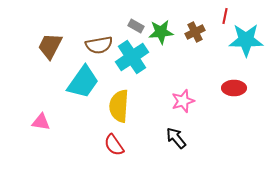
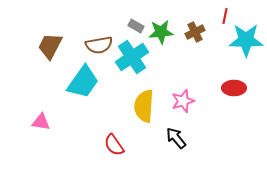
yellow semicircle: moved 25 px right
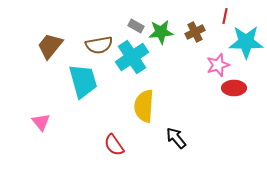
cyan star: moved 2 px down
brown trapezoid: rotated 12 degrees clockwise
cyan trapezoid: moved 1 px up; rotated 51 degrees counterclockwise
pink star: moved 35 px right, 36 px up
pink triangle: rotated 42 degrees clockwise
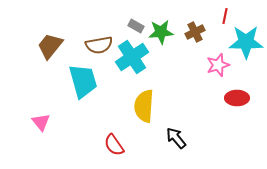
red ellipse: moved 3 px right, 10 px down
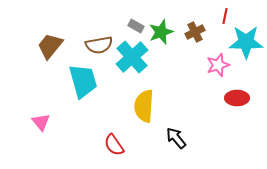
green star: rotated 15 degrees counterclockwise
cyan cross: rotated 8 degrees counterclockwise
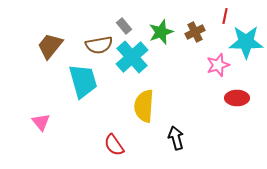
gray rectangle: moved 12 px left; rotated 21 degrees clockwise
black arrow: rotated 25 degrees clockwise
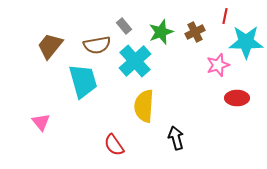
brown semicircle: moved 2 px left
cyan cross: moved 3 px right, 4 px down
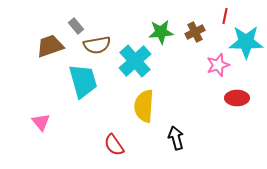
gray rectangle: moved 48 px left
green star: rotated 15 degrees clockwise
brown trapezoid: rotated 32 degrees clockwise
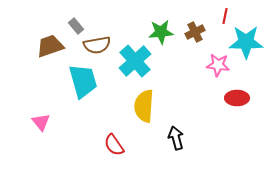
pink star: rotated 25 degrees clockwise
